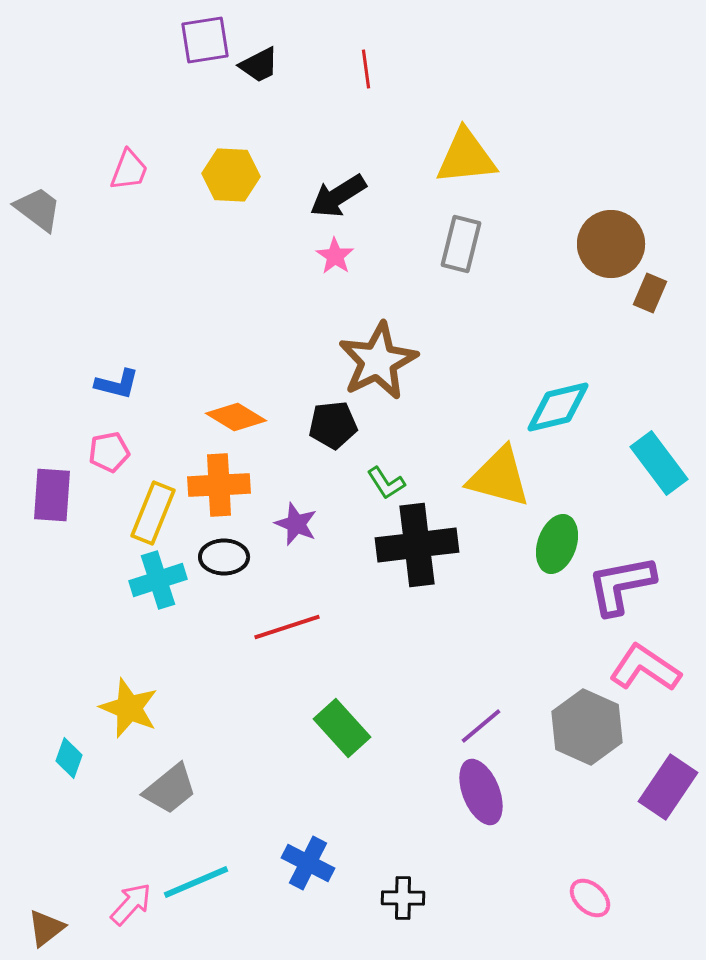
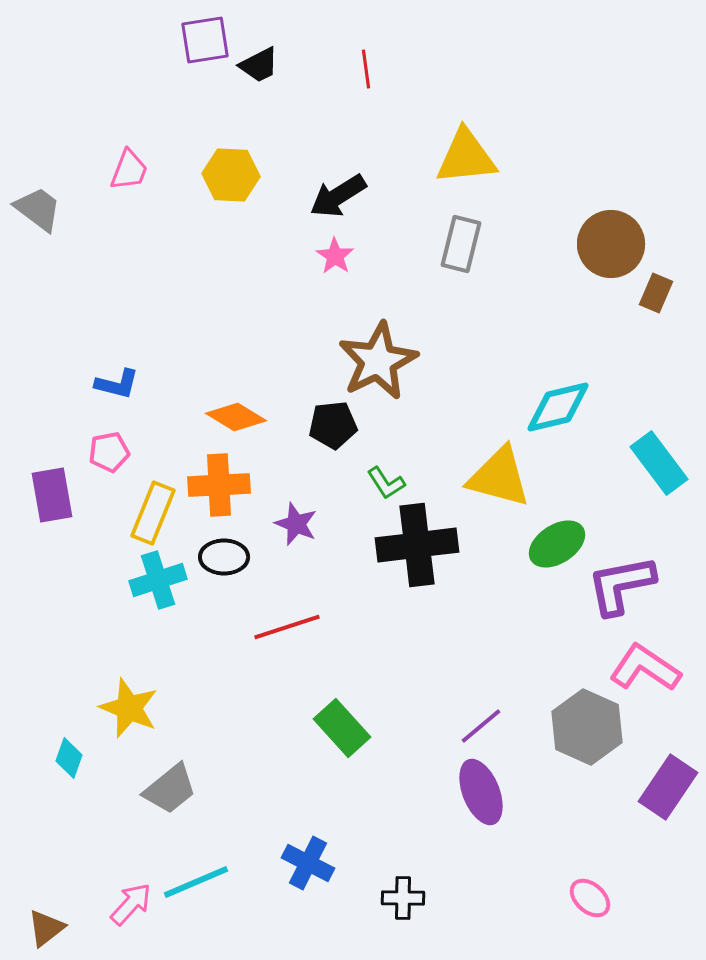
brown rectangle at (650, 293): moved 6 px right
purple rectangle at (52, 495): rotated 14 degrees counterclockwise
green ellipse at (557, 544): rotated 38 degrees clockwise
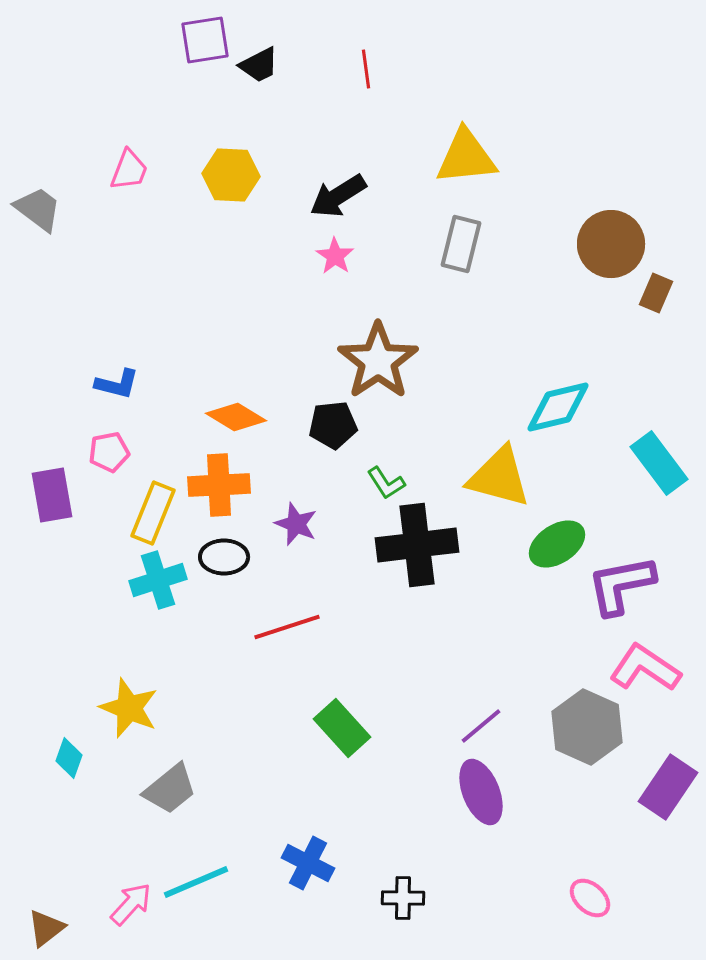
brown star at (378, 361): rotated 8 degrees counterclockwise
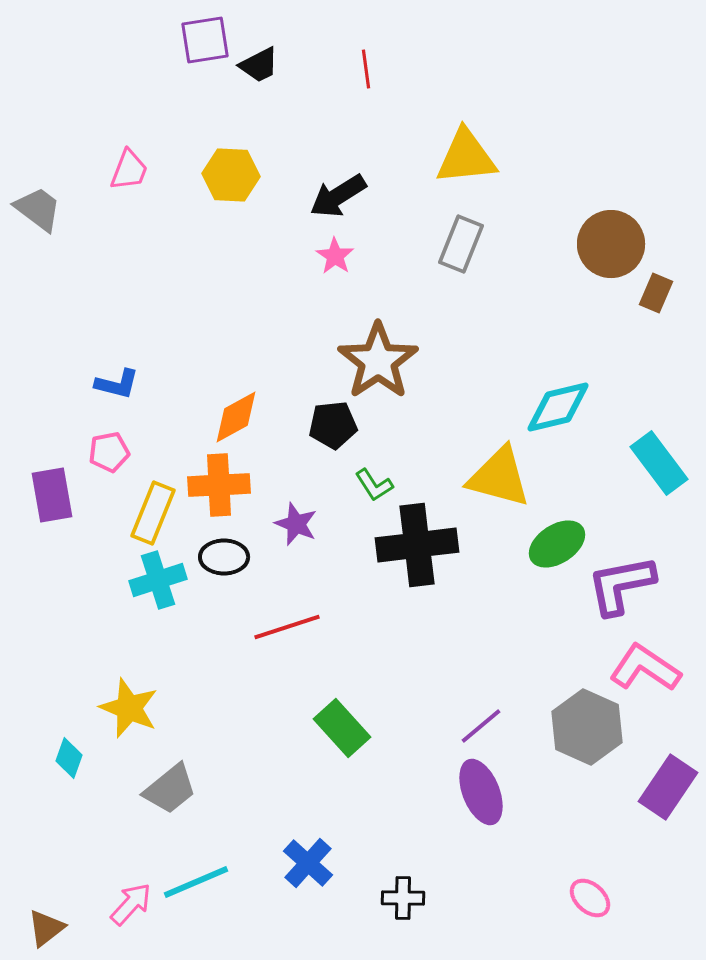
gray rectangle at (461, 244): rotated 8 degrees clockwise
orange diamond at (236, 417): rotated 60 degrees counterclockwise
green L-shape at (386, 483): moved 12 px left, 2 px down
blue cross at (308, 863): rotated 15 degrees clockwise
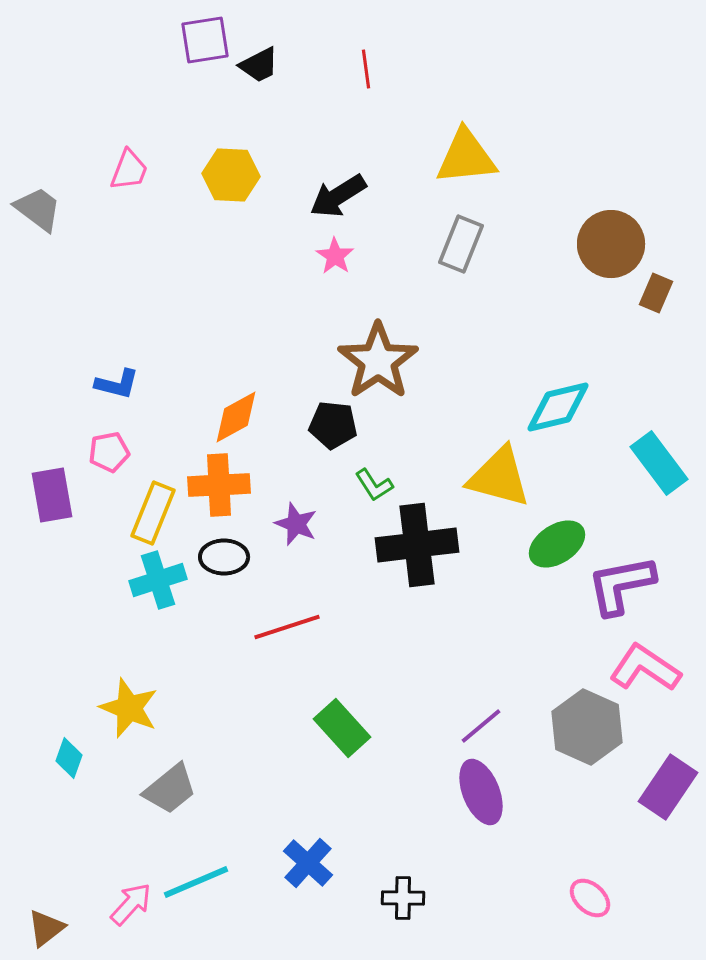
black pentagon at (333, 425): rotated 12 degrees clockwise
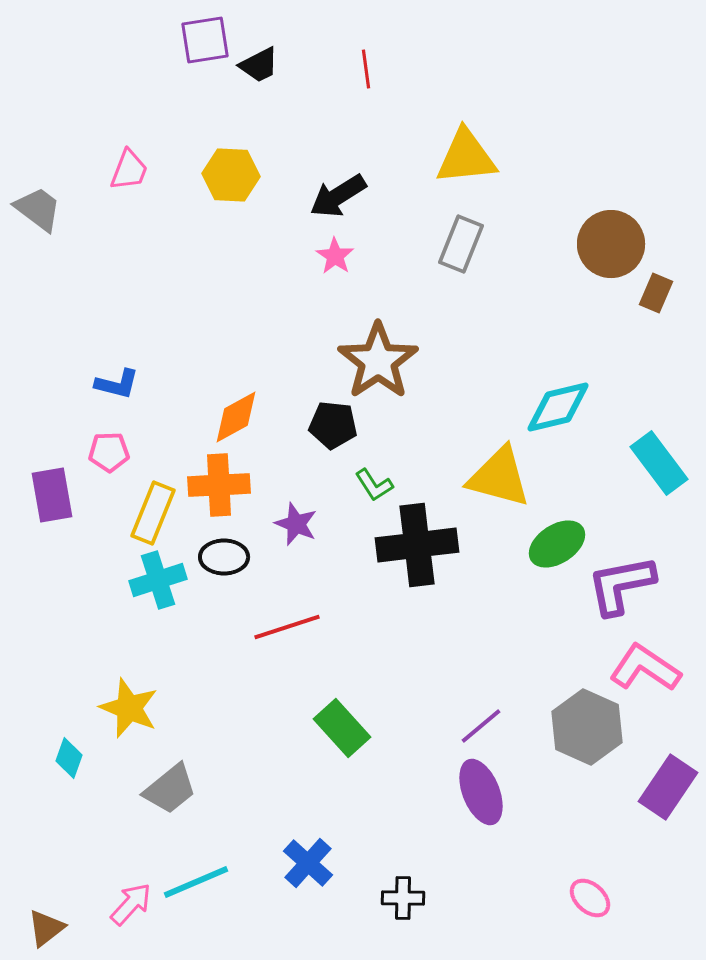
pink pentagon at (109, 452): rotated 9 degrees clockwise
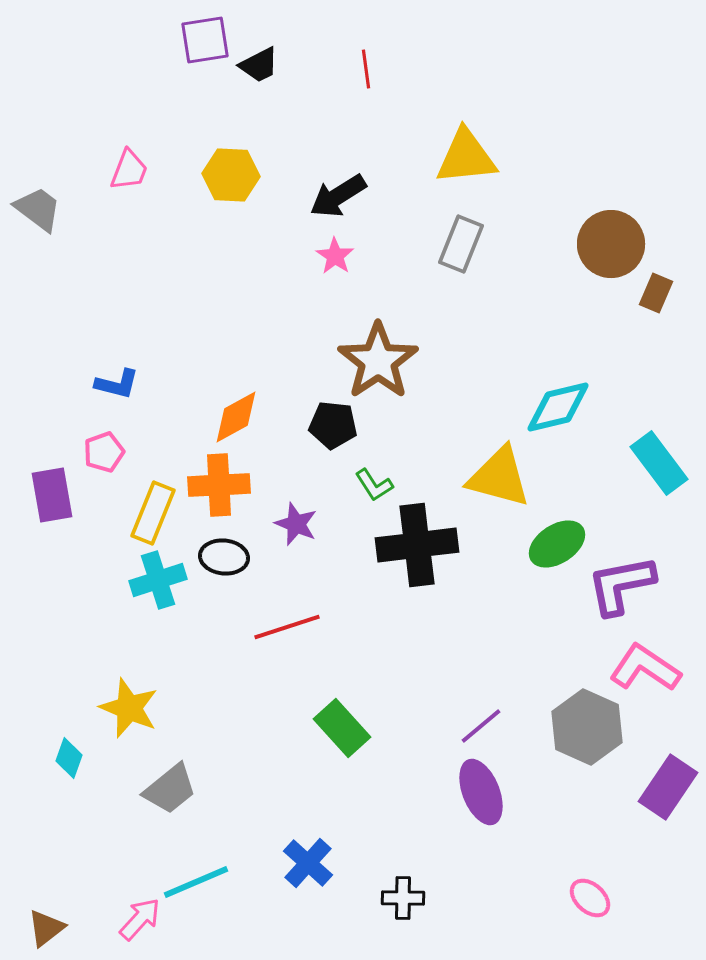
pink pentagon at (109, 452): moved 5 px left; rotated 18 degrees counterclockwise
black ellipse at (224, 557): rotated 6 degrees clockwise
pink arrow at (131, 904): moved 9 px right, 15 px down
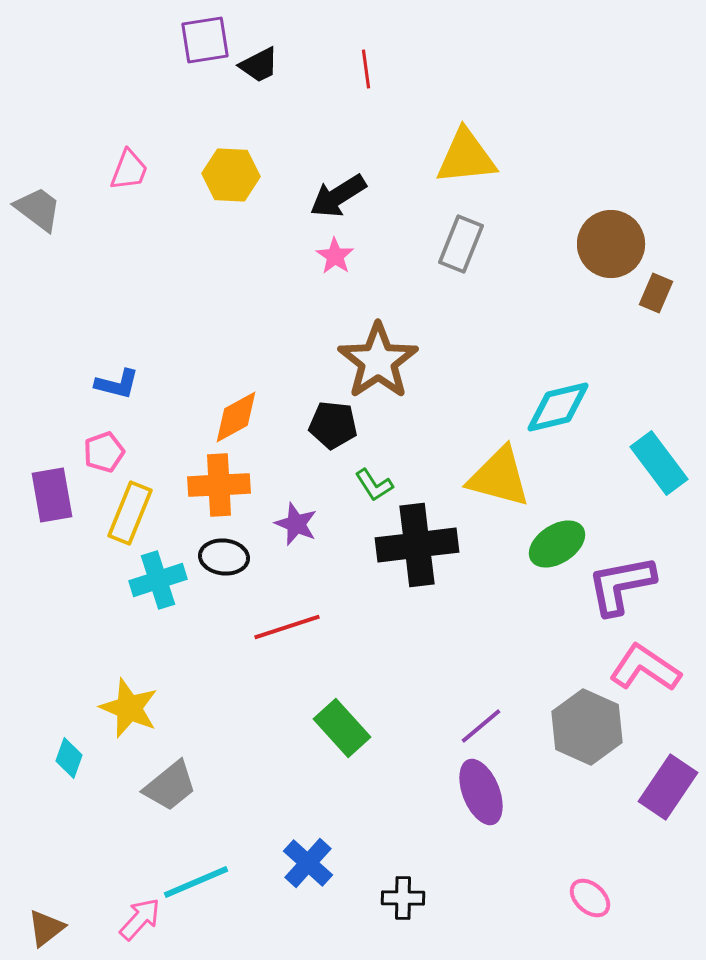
yellow rectangle at (153, 513): moved 23 px left
gray trapezoid at (170, 789): moved 3 px up
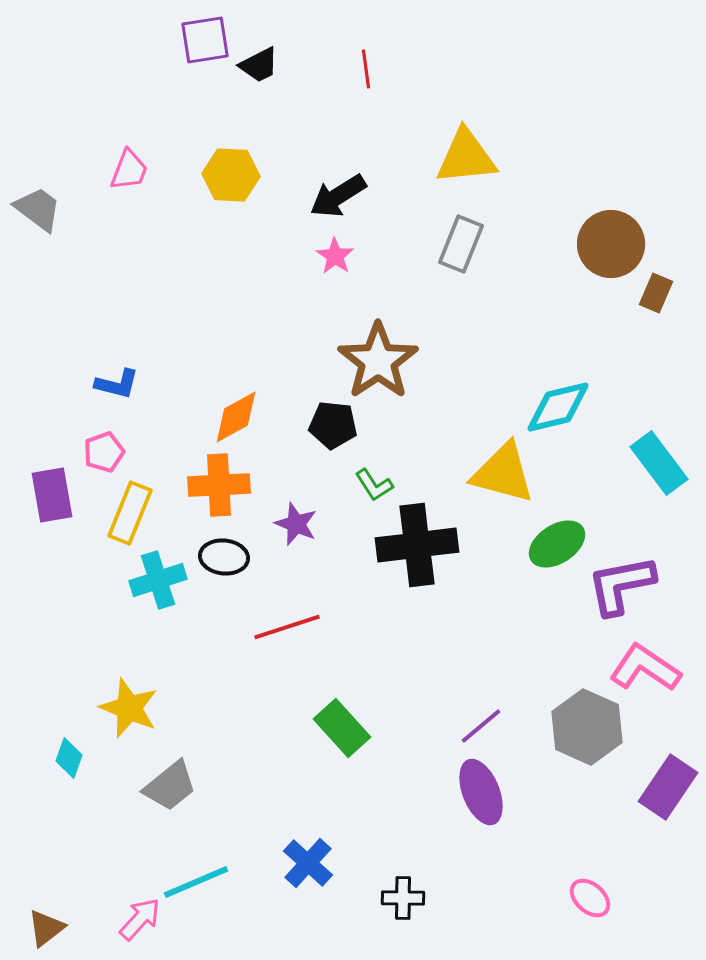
yellow triangle at (499, 477): moved 4 px right, 4 px up
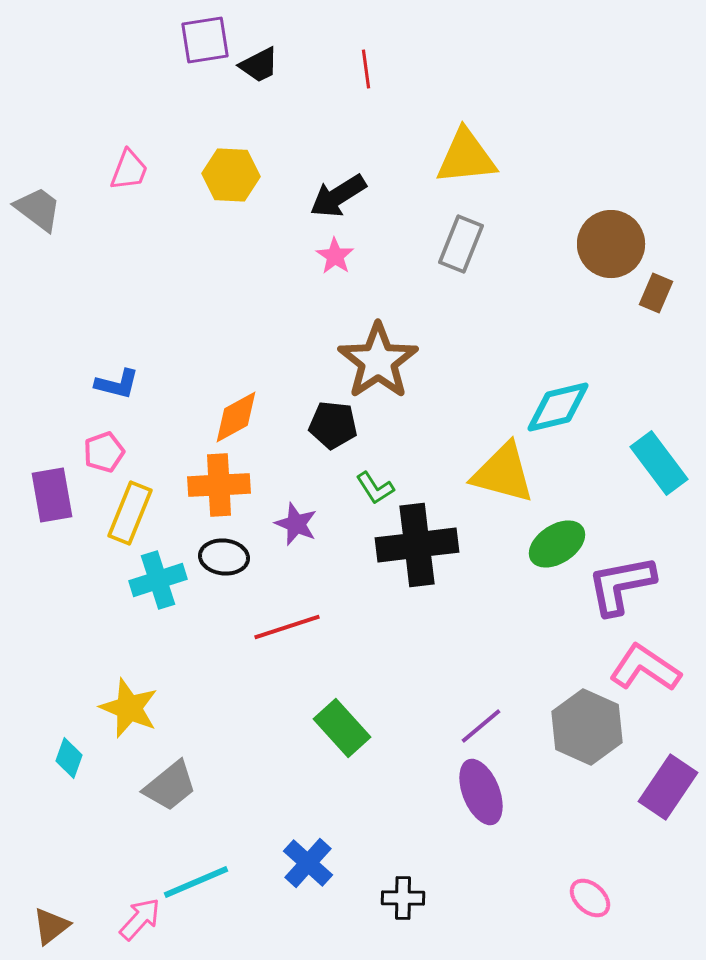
green L-shape at (374, 485): moved 1 px right, 3 px down
brown triangle at (46, 928): moved 5 px right, 2 px up
